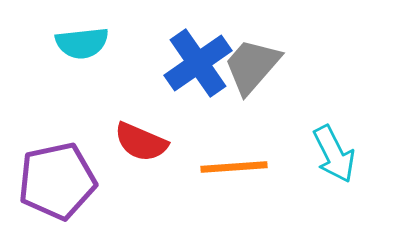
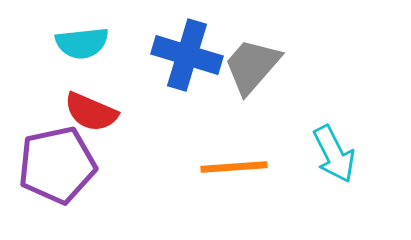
blue cross: moved 11 px left, 8 px up; rotated 38 degrees counterclockwise
red semicircle: moved 50 px left, 30 px up
purple pentagon: moved 16 px up
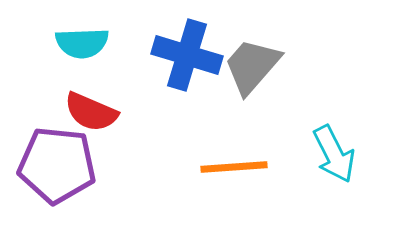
cyan semicircle: rotated 4 degrees clockwise
purple pentagon: rotated 18 degrees clockwise
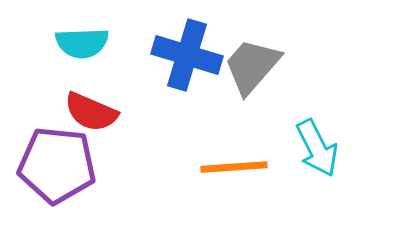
cyan arrow: moved 17 px left, 6 px up
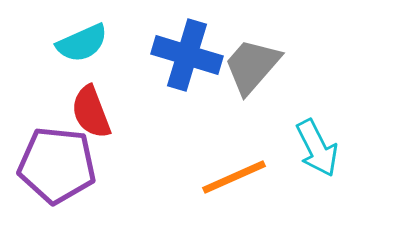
cyan semicircle: rotated 22 degrees counterclockwise
red semicircle: rotated 46 degrees clockwise
orange line: moved 10 px down; rotated 20 degrees counterclockwise
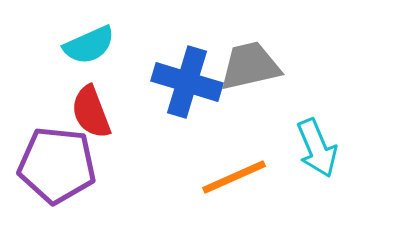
cyan semicircle: moved 7 px right, 2 px down
blue cross: moved 27 px down
gray trapezoid: moved 2 px left; rotated 36 degrees clockwise
cyan arrow: rotated 4 degrees clockwise
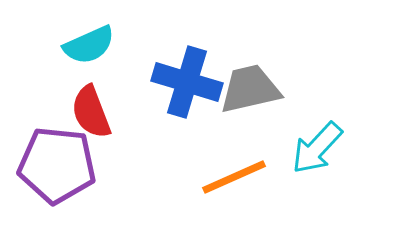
gray trapezoid: moved 23 px down
cyan arrow: rotated 66 degrees clockwise
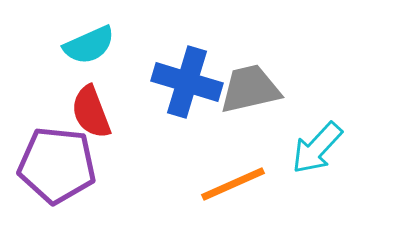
orange line: moved 1 px left, 7 px down
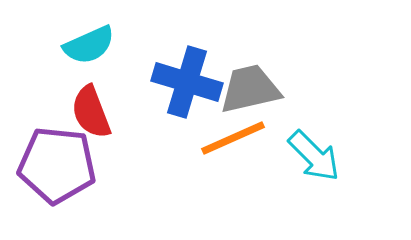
cyan arrow: moved 3 px left, 8 px down; rotated 88 degrees counterclockwise
orange line: moved 46 px up
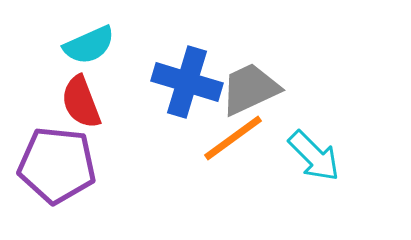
gray trapezoid: rotated 12 degrees counterclockwise
red semicircle: moved 10 px left, 10 px up
orange line: rotated 12 degrees counterclockwise
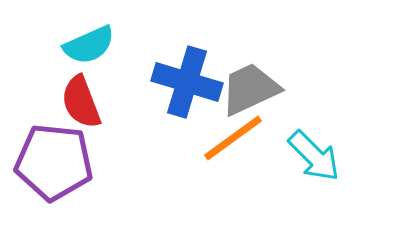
purple pentagon: moved 3 px left, 3 px up
